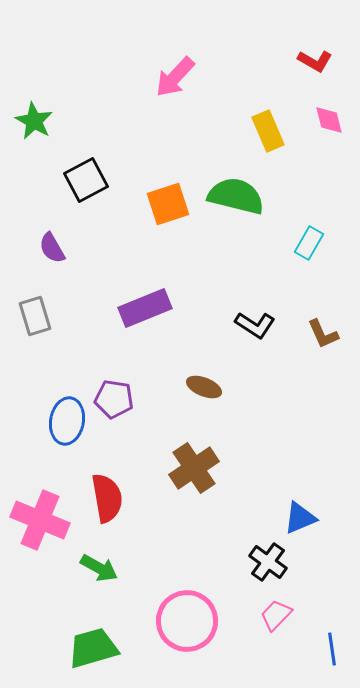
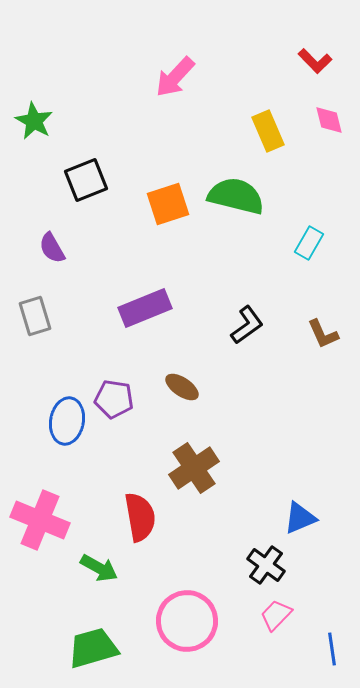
red L-shape: rotated 16 degrees clockwise
black square: rotated 6 degrees clockwise
black L-shape: moved 8 px left; rotated 69 degrees counterclockwise
brown ellipse: moved 22 px left; rotated 12 degrees clockwise
red semicircle: moved 33 px right, 19 px down
black cross: moved 2 px left, 3 px down
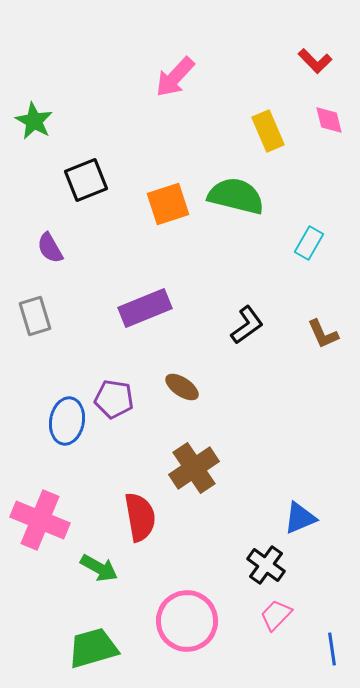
purple semicircle: moved 2 px left
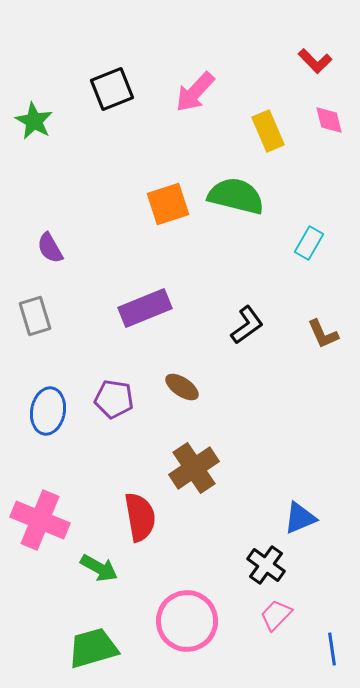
pink arrow: moved 20 px right, 15 px down
black square: moved 26 px right, 91 px up
blue ellipse: moved 19 px left, 10 px up
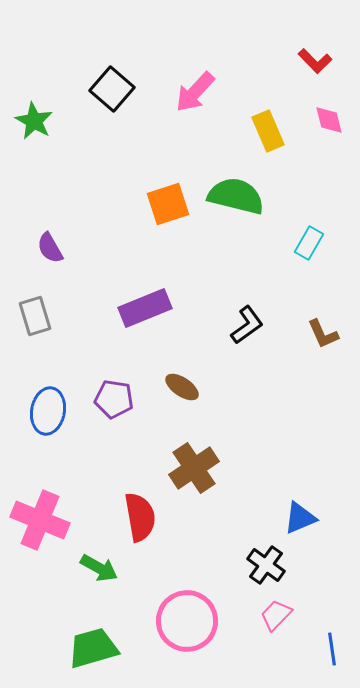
black square: rotated 27 degrees counterclockwise
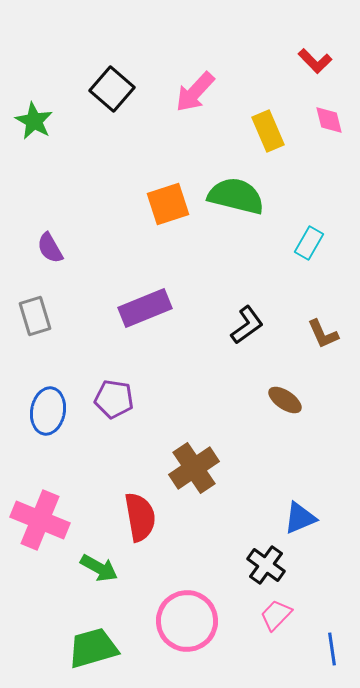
brown ellipse: moved 103 px right, 13 px down
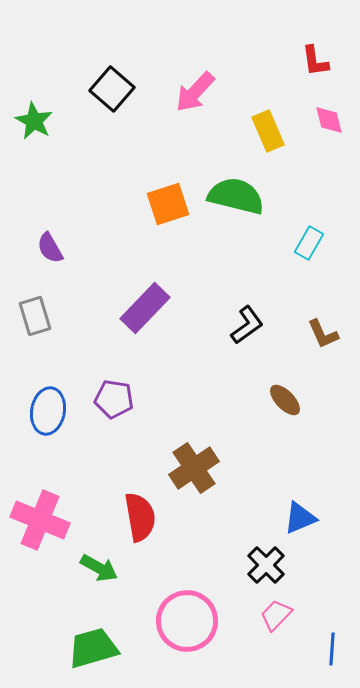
red L-shape: rotated 36 degrees clockwise
purple rectangle: rotated 24 degrees counterclockwise
brown ellipse: rotated 12 degrees clockwise
black cross: rotated 9 degrees clockwise
blue line: rotated 12 degrees clockwise
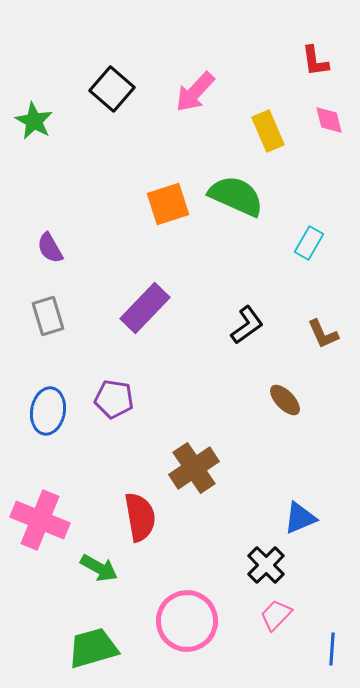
green semicircle: rotated 10 degrees clockwise
gray rectangle: moved 13 px right
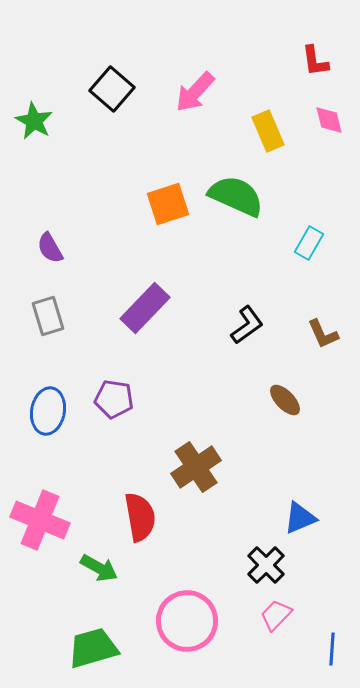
brown cross: moved 2 px right, 1 px up
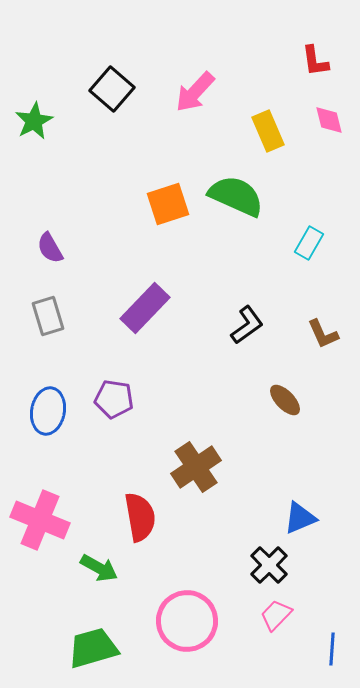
green star: rotated 15 degrees clockwise
black cross: moved 3 px right
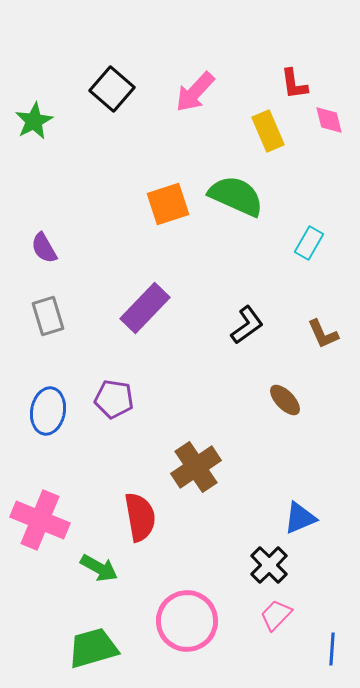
red L-shape: moved 21 px left, 23 px down
purple semicircle: moved 6 px left
